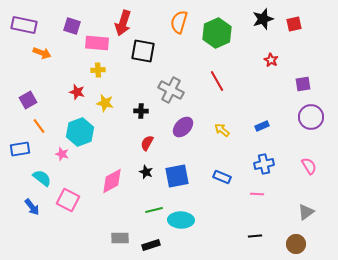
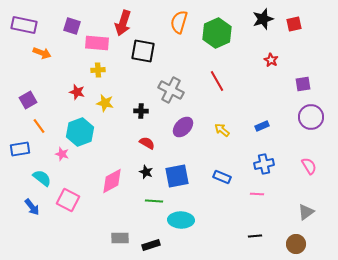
red semicircle at (147, 143): rotated 91 degrees clockwise
green line at (154, 210): moved 9 px up; rotated 18 degrees clockwise
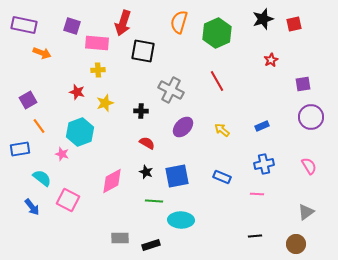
red star at (271, 60): rotated 16 degrees clockwise
yellow star at (105, 103): rotated 30 degrees counterclockwise
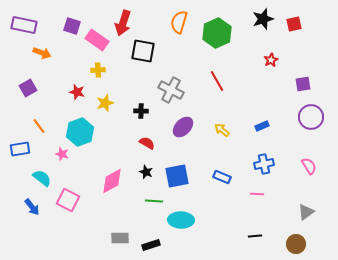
pink rectangle at (97, 43): moved 3 px up; rotated 30 degrees clockwise
purple square at (28, 100): moved 12 px up
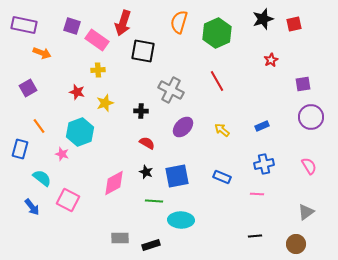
blue rectangle at (20, 149): rotated 66 degrees counterclockwise
pink diamond at (112, 181): moved 2 px right, 2 px down
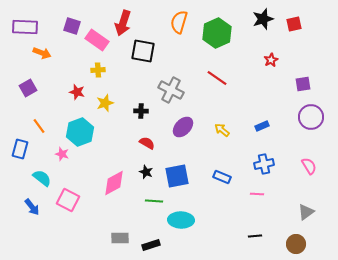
purple rectangle at (24, 25): moved 1 px right, 2 px down; rotated 10 degrees counterclockwise
red line at (217, 81): moved 3 px up; rotated 25 degrees counterclockwise
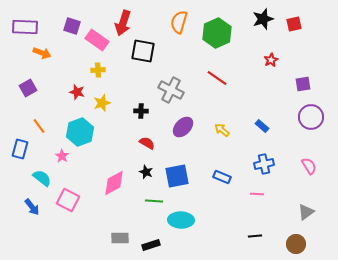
yellow star at (105, 103): moved 3 px left
blue rectangle at (262, 126): rotated 64 degrees clockwise
pink star at (62, 154): moved 2 px down; rotated 16 degrees clockwise
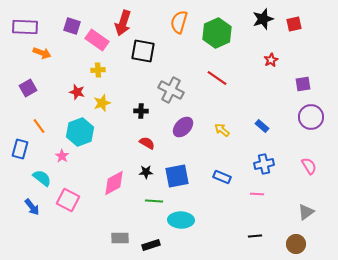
black star at (146, 172): rotated 24 degrees counterclockwise
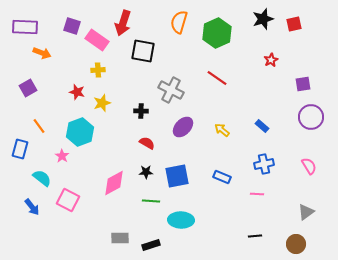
green line at (154, 201): moved 3 px left
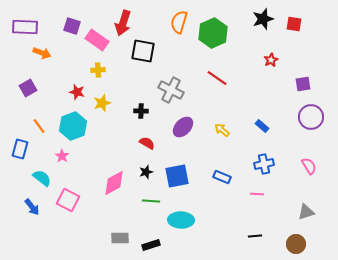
red square at (294, 24): rotated 21 degrees clockwise
green hexagon at (217, 33): moved 4 px left
cyan hexagon at (80, 132): moved 7 px left, 6 px up
black star at (146, 172): rotated 16 degrees counterclockwise
gray triangle at (306, 212): rotated 18 degrees clockwise
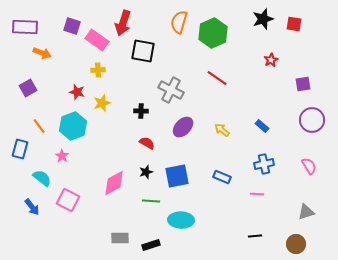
purple circle at (311, 117): moved 1 px right, 3 px down
